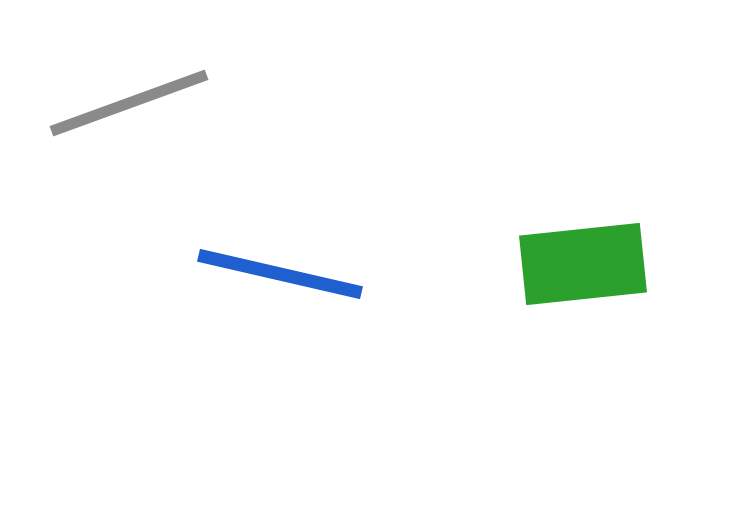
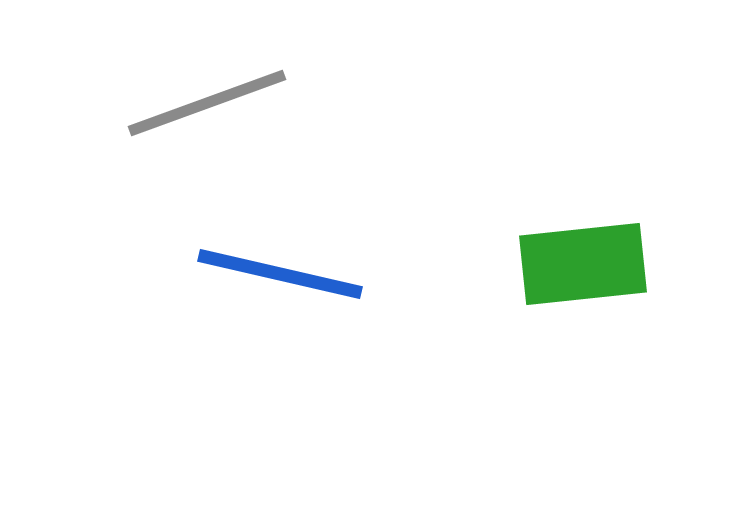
gray line: moved 78 px right
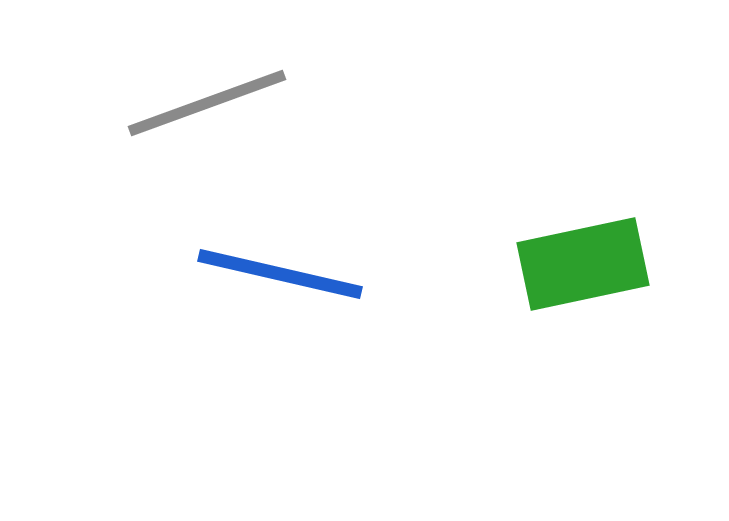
green rectangle: rotated 6 degrees counterclockwise
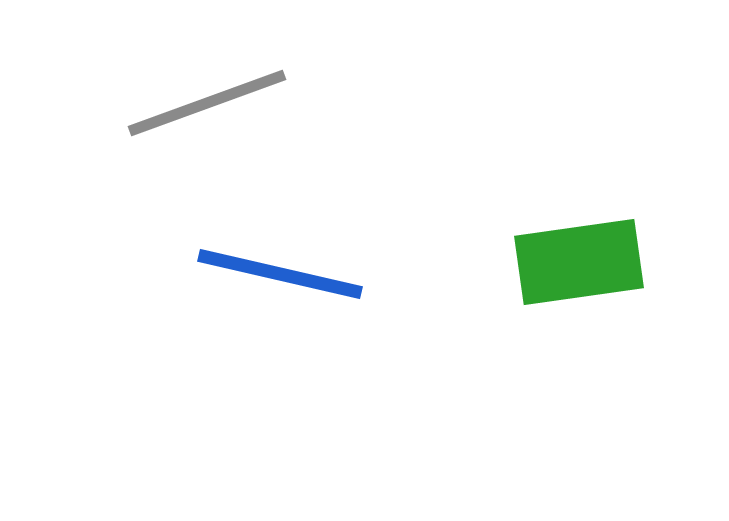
green rectangle: moved 4 px left, 2 px up; rotated 4 degrees clockwise
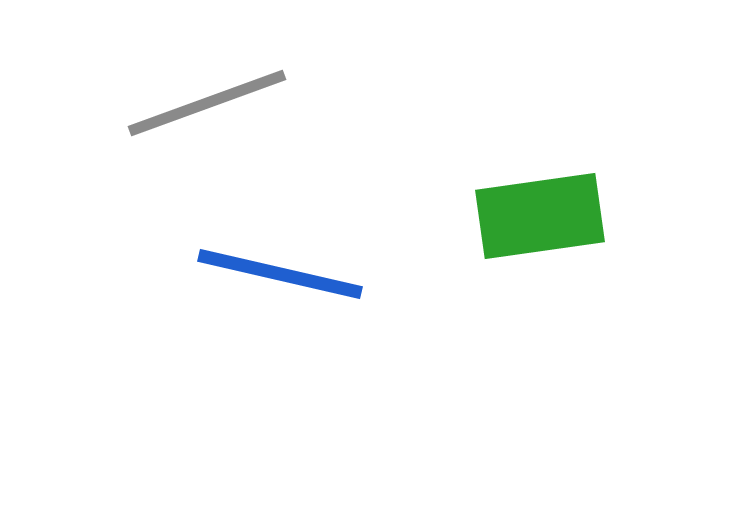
green rectangle: moved 39 px left, 46 px up
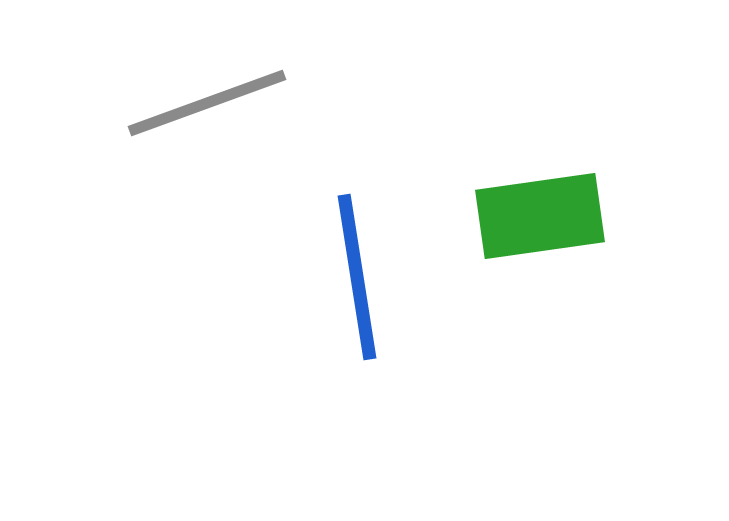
blue line: moved 77 px right, 3 px down; rotated 68 degrees clockwise
